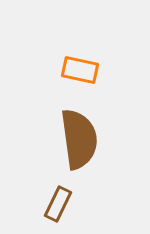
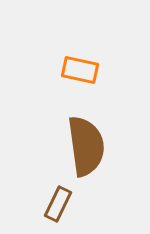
brown semicircle: moved 7 px right, 7 px down
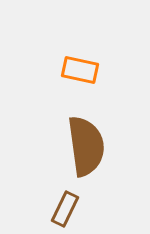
brown rectangle: moved 7 px right, 5 px down
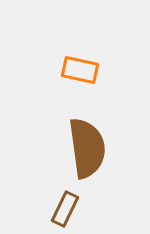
brown semicircle: moved 1 px right, 2 px down
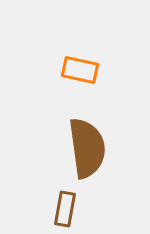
brown rectangle: rotated 16 degrees counterclockwise
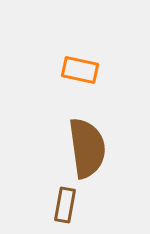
brown rectangle: moved 4 px up
